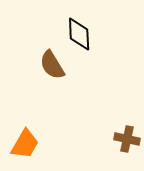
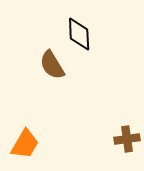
brown cross: rotated 20 degrees counterclockwise
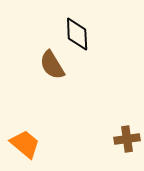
black diamond: moved 2 px left
orange trapezoid: rotated 80 degrees counterclockwise
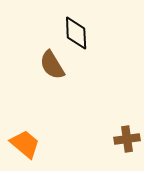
black diamond: moved 1 px left, 1 px up
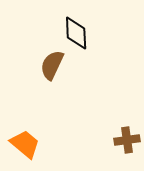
brown semicircle: rotated 56 degrees clockwise
brown cross: moved 1 px down
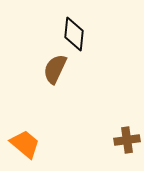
black diamond: moved 2 px left, 1 px down; rotated 8 degrees clockwise
brown semicircle: moved 3 px right, 4 px down
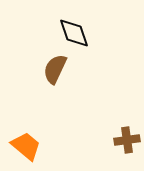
black diamond: moved 1 px up; rotated 24 degrees counterclockwise
orange trapezoid: moved 1 px right, 2 px down
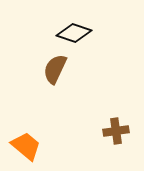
black diamond: rotated 52 degrees counterclockwise
brown cross: moved 11 px left, 9 px up
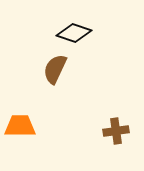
orange trapezoid: moved 6 px left, 20 px up; rotated 40 degrees counterclockwise
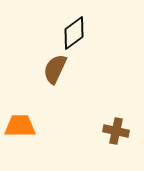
black diamond: rotated 56 degrees counterclockwise
brown cross: rotated 20 degrees clockwise
